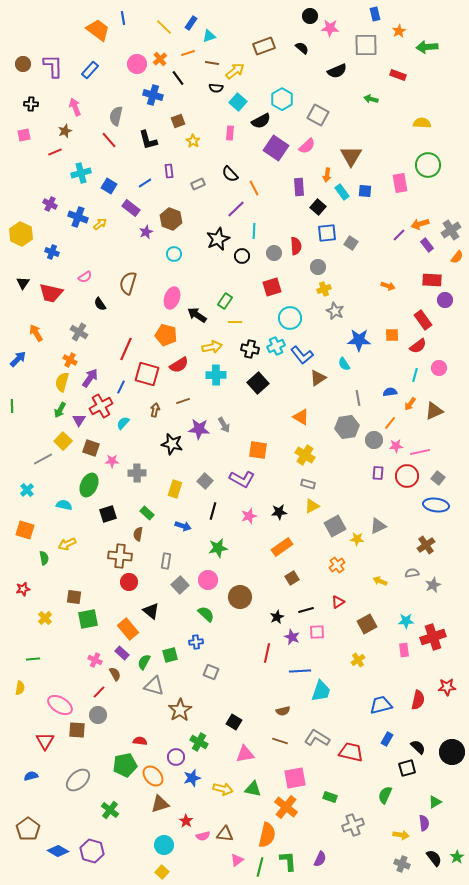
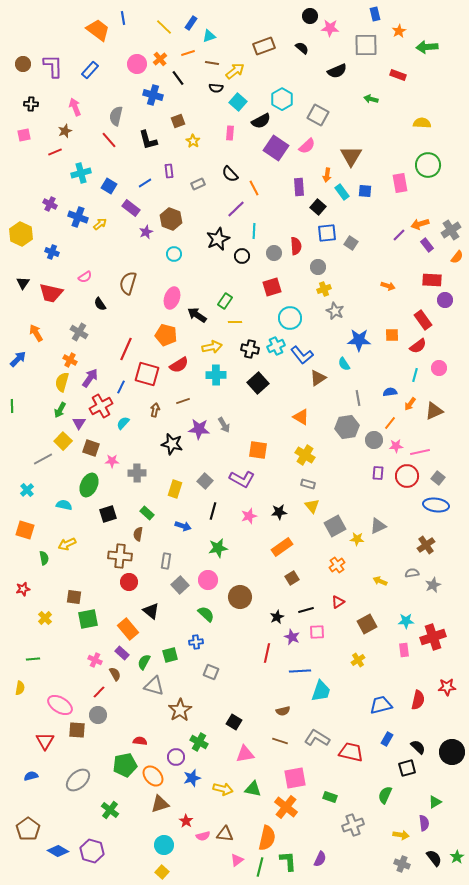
purple triangle at (79, 420): moved 3 px down
yellow triangle at (312, 506): rotated 42 degrees counterclockwise
orange semicircle at (267, 835): moved 3 px down
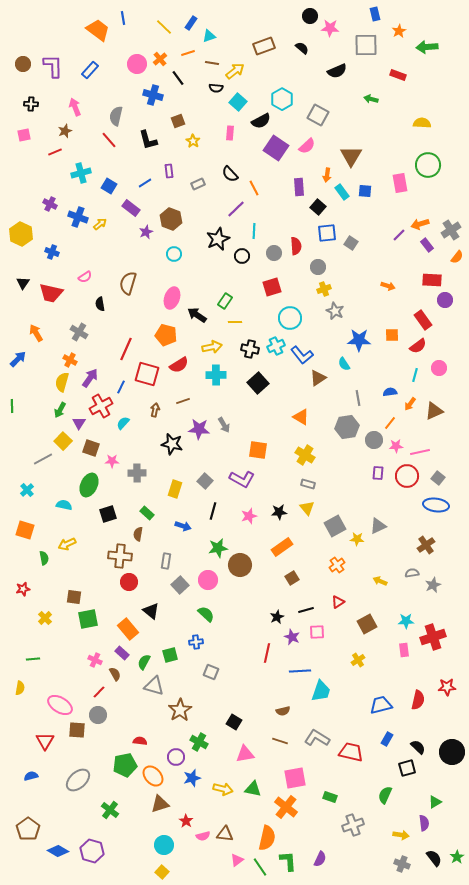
black semicircle at (100, 304): rotated 24 degrees clockwise
yellow triangle at (312, 506): moved 5 px left, 2 px down
brown circle at (240, 597): moved 32 px up
green line at (260, 867): rotated 48 degrees counterclockwise
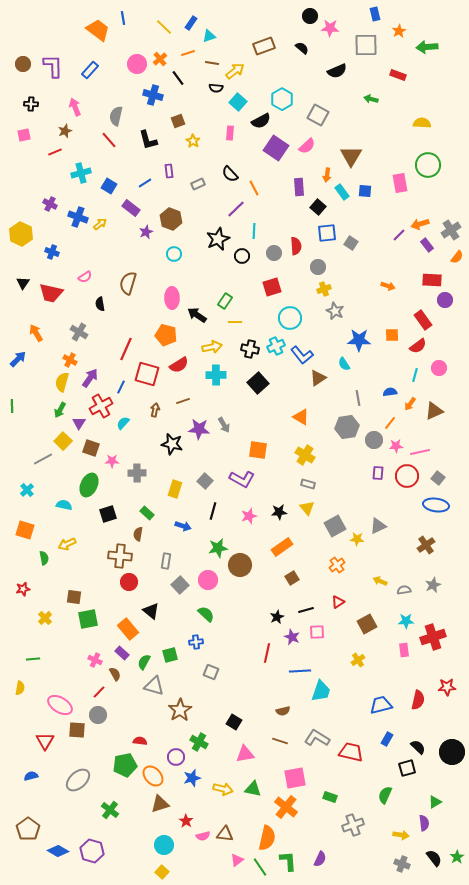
pink ellipse at (172, 298): rotated 20 degrees counterclockwise
gray semicircle at (412, 573): moved 8 px left, 17 px down
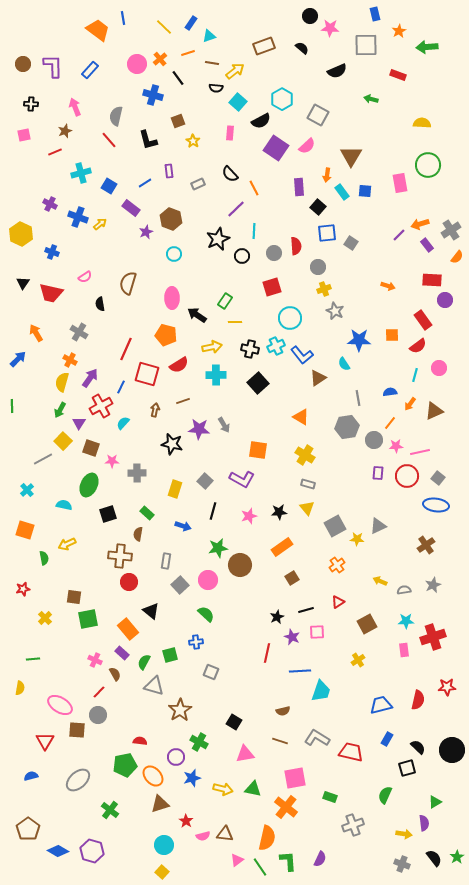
black circle at (452, 752): moved 2 px up
yellow arrow at (401, 835): moved 3 px right, 1 px up
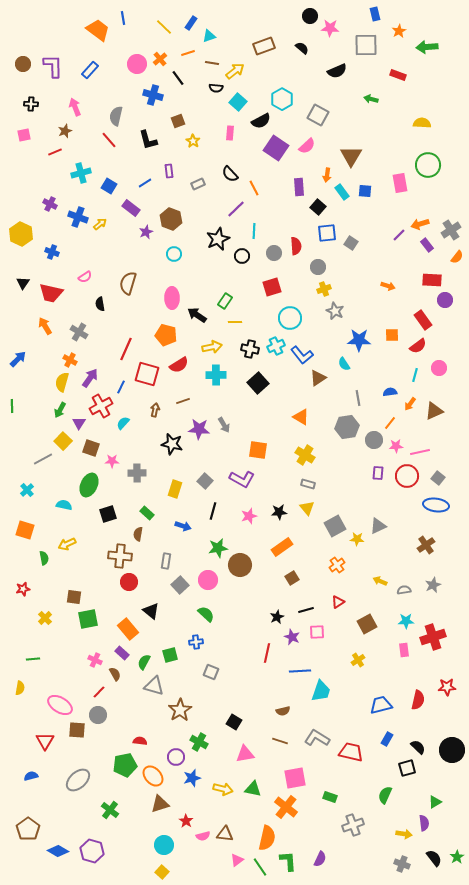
orange arrow at (36, 333): moved 9 px right, 7 px up
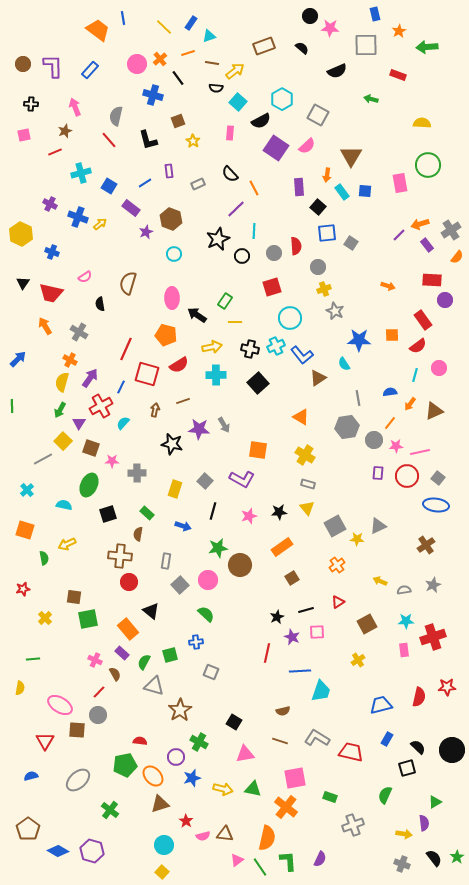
red semicircle at (418, 700): moved 1 px right, 3 px up
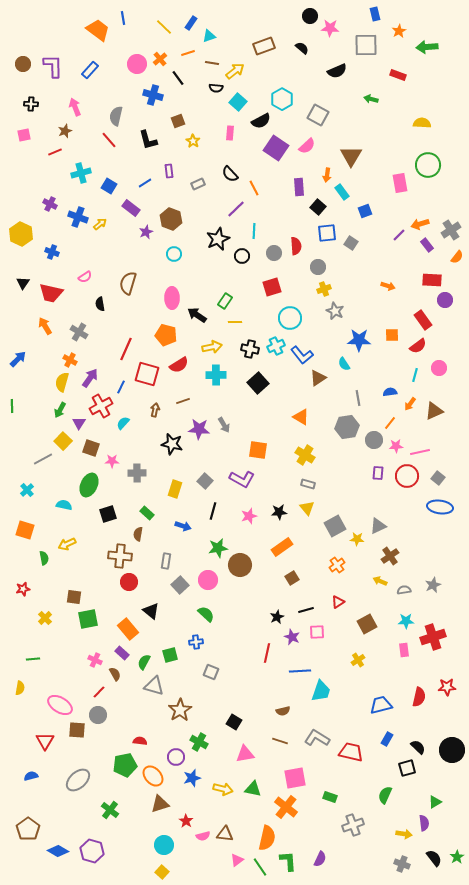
blue square at (365, 191): moved 20 px down; rotated 24 degrees counterclockwise
blue ellipse at (436, 505): moved 4 px right, 2 px down
brown cross at (426, 545): moved 36 px left, 11 px down
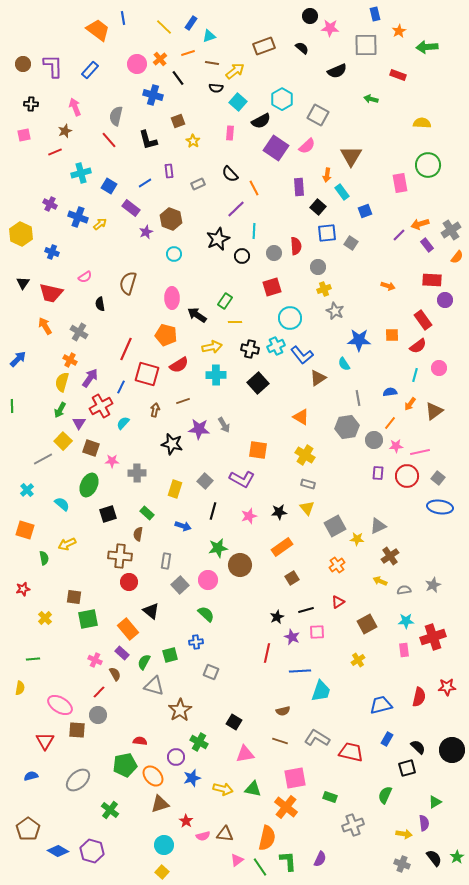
brown triangle at (434, 411): rotated 12 degrees counterclockwise
cyan semicircle at (64, 505): moved 2 px left, 1 px up; rotated 28 degrees clockwise
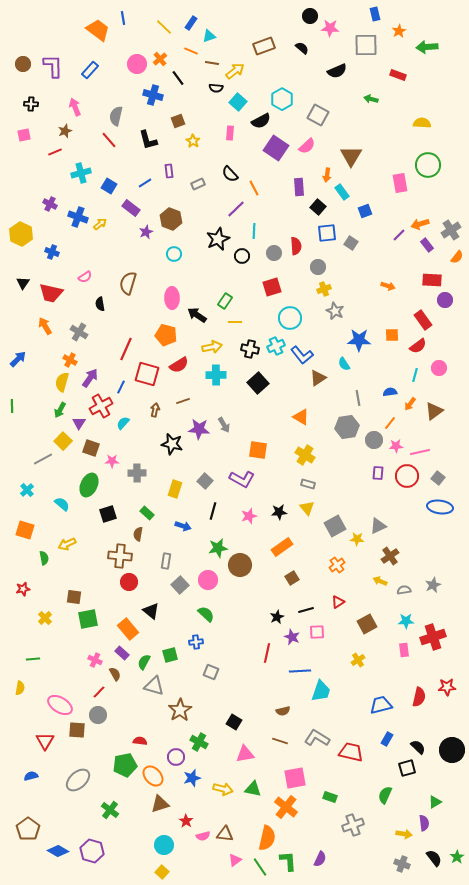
orange line at (188, 53): moved 3 px right, 2 px up; rotated 40 degrees clockwise
pink triangle at (237, 860): moved 2 px left
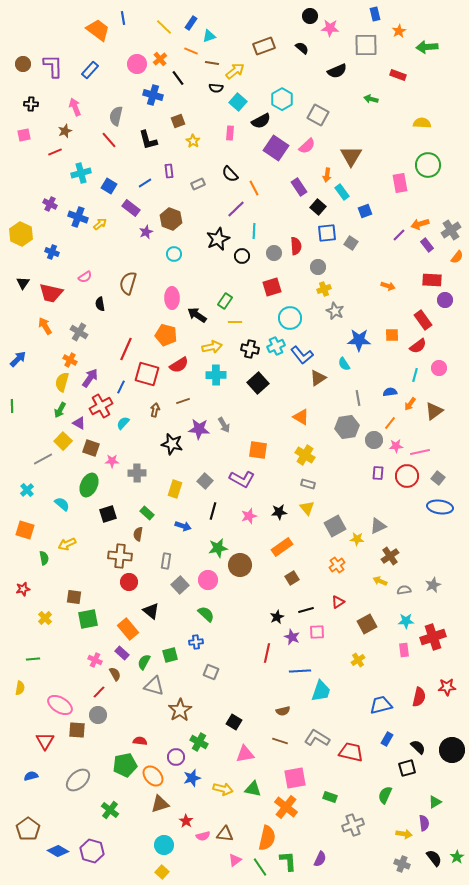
purple rectangle at (299, 187): rotated 30 degrees counterclockwise
purple triangle at (79, 423): rotated 32 degrees counterclockwise
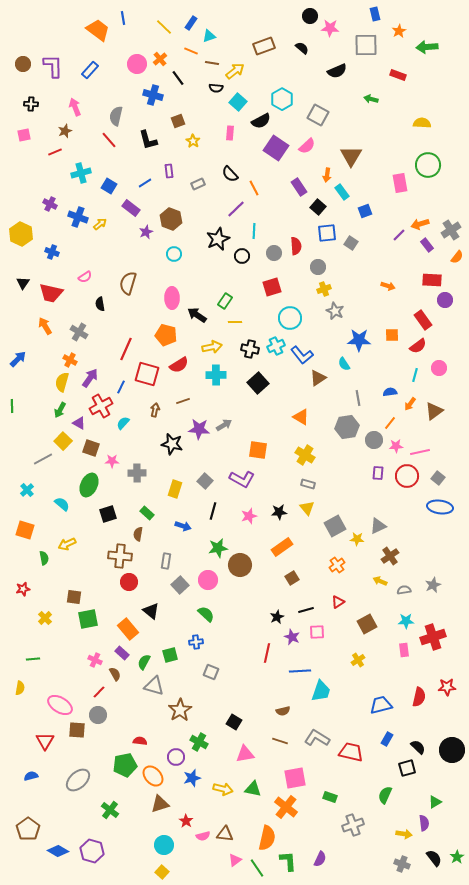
gray arrow at (224, 425): rotated 91 degrees counterclockwise
green line at (260, 867): moved 3 px left, 1 px down
